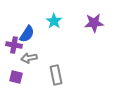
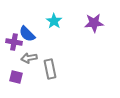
blue semicircle: rotated 102 degrees clockwise
purple cross: moved 3 px up
gray rectangle: moved 6 px left, 6 px up
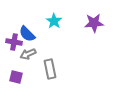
gray arrow: moved 1 px left, 4 px up; rotated 14 degrees counterclockwise
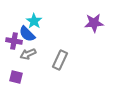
cyan star: moved 20 px left
purple cross: moved 1 px up
gray rectangle: moved 10 px right, 9 px up; rotated 36 degrees clockwise
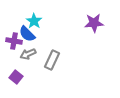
gray rectangle: moved 8 px left
purple square: rotated 24 degrees clockwise
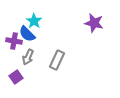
purple star: rotated 18 degrees clockwise
gray arrow: moved 3 px down; rotated 42 degrees counterclockwise
gray rectangle: moved 5 px right
purple square: rotated 16 degrees clockwise
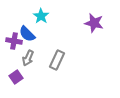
cyan star: moved 7 px right, 5 px up
gray arrow: moved 1 px down
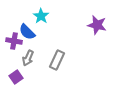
purple star: moved 3 px right, 2 px down
blue semicircle: moved 2 px up
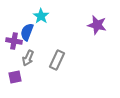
blue semicircle: rotated 66 degrees clockwise
purple square: moved 1 px left; rotated 24 degrees clockwise
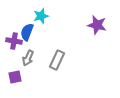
cyan star: rotated 21 degrees clockwise
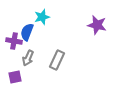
cyan star: moved 1 px right, 1 px down
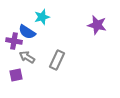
blue semicircle: rotated 78 degrees counterclockwise
gray arrow: moved 1 px left, 1 px up; rotated 98 degrees clockwise
purple square: moved 1 px right, 2 px up
